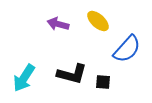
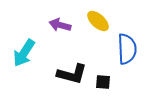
purple arrow: moved 2 px right, 1 px down
blue semicircle: rotated 44 degrees counterclockwise
cyan arrow: moved 25 px up
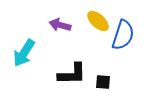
blue semicircle: moved 4 px left, 14 px up; rotated 20 degrees clockwise
black L-shape: rotated 16 degrees counterclockwise
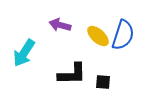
yellow ellipse: moved 15 px down
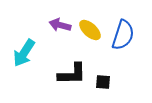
yellow ellipse: moved 8 px left, 6 px up
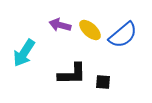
blue semicircle: rotated 32 degrees clockwise
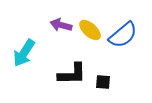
purple arrow: moved 1 px right
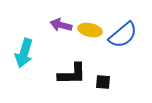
yellow ellipse: rotated 30 degrees counterclockwise
cyan arrow: rotated 16 degrees counterclockwise
